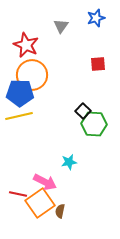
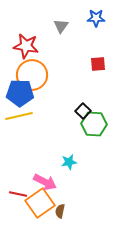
blue star: rotated 18 degrees clockwise
red star: moved 1 px down; rotated 15 degrees counterclockwise
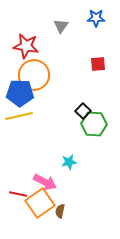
orange circle: moved 2 px right
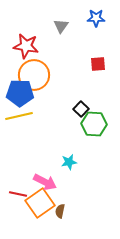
black square: moved 2 px left, 2 px up
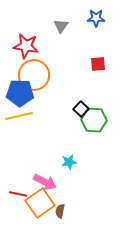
green hexagon: moved 4 px up
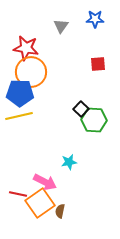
blue star: moved 1 px left, 1 px down
red star: moved 2 px down
orange circle: moved 3 px left, 3 px up
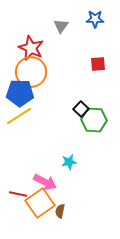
red star: moved 5 px right; rotated 15 degrees clockwise
yellow line: rotated 20 degrees counterclockwise
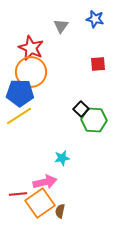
blue star: rotated 12 degrees clockwise
cyan star: moved 7 px left, 4 px up
pink arrow: rotated 40 degrees counterclockwise
red line: rotated 18 degrees counterclockwise
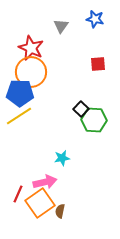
red line: rotated 60 degrees counterclockwise
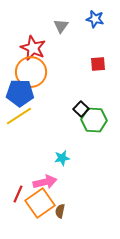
red star: moved 2 px right
